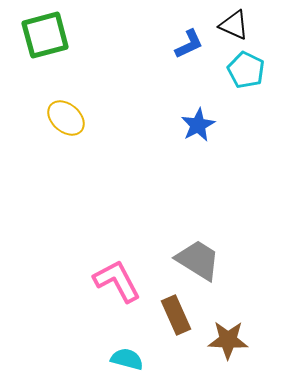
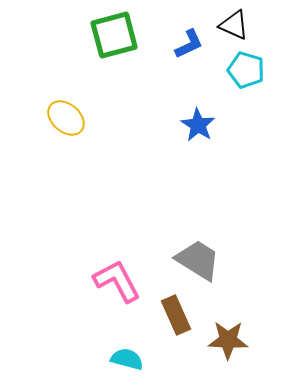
green square: moved 69 px right
cyan pentagon: rotated 9 degrees counterclockwise
blue star: rotated 12 degrees counterclockwise
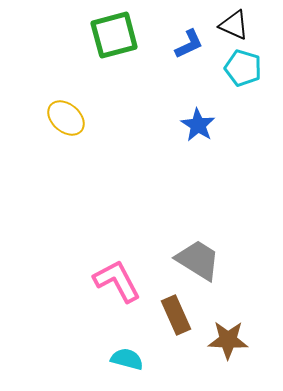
cyan pentagon: moved 3 px left, 2 px up
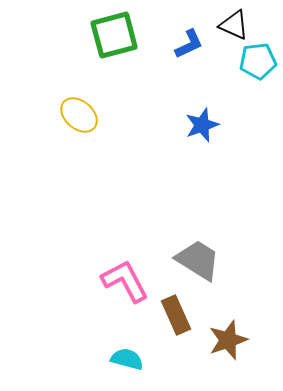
cyan pentagon: moved 15 px right, 7 px up; rotated 24 degrees counterclockwise
yellow ellipse: moved 13 px right, 3 px up
blue star: moved 4 px right; rotated 20 degrees clockwise
pink L-shape: moved 8 px right
brown star: rotated 21 degrees counterclockwise
